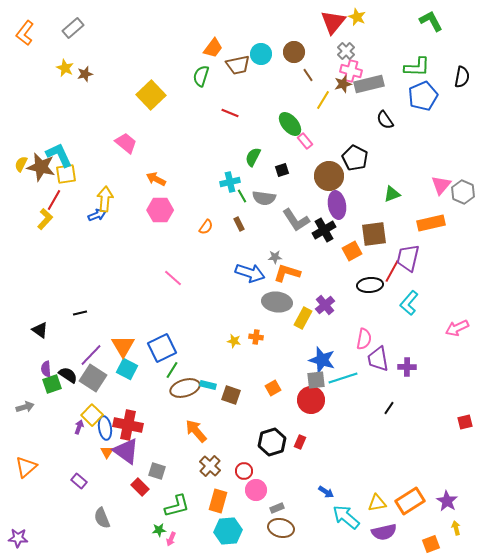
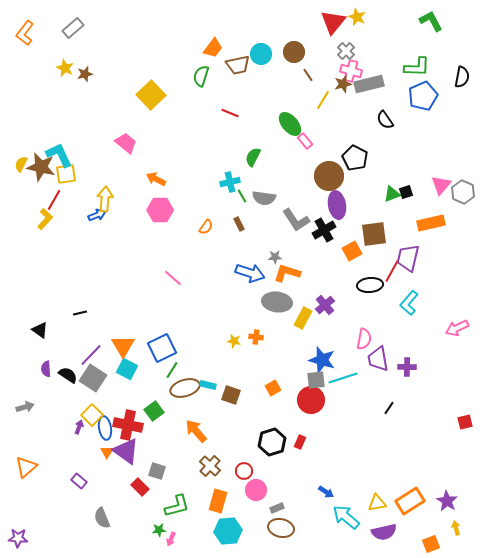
black square at (282, 170): moved 124 px right, 22 px down
green square at (52, 384): moved 102 px right, 27 px down; rotated 18 degrees counterclockwise
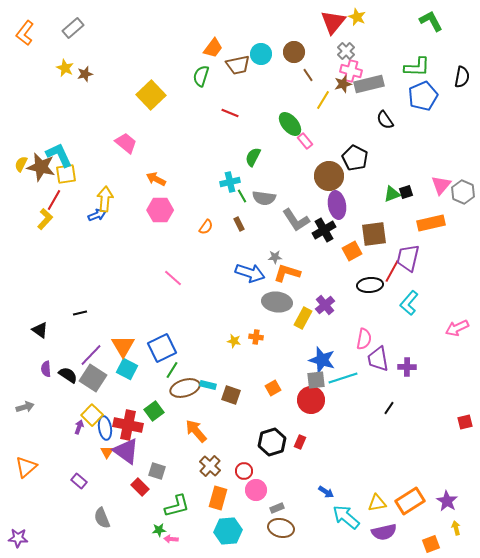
orange rectangle at (218, 501): moved 3 px up
pink arrow at (171, 539): rotated 72 degrees clockwise
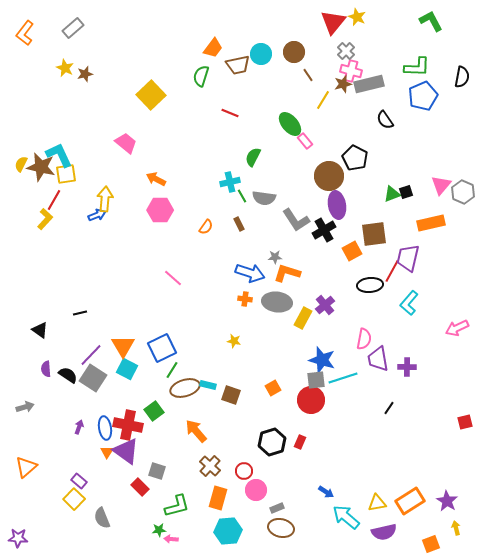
orange cross at (256, 337): moved 11 px left, 38 px up
yellow square at (92, 415): moved 18 px left, 84 px down
